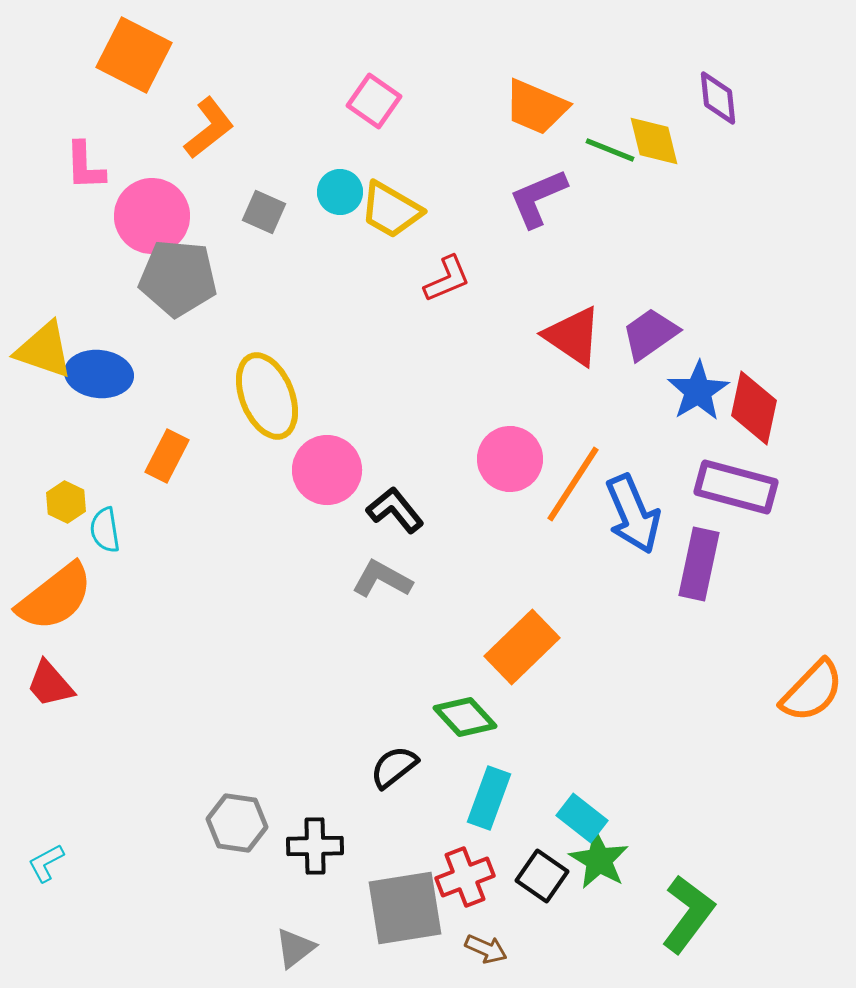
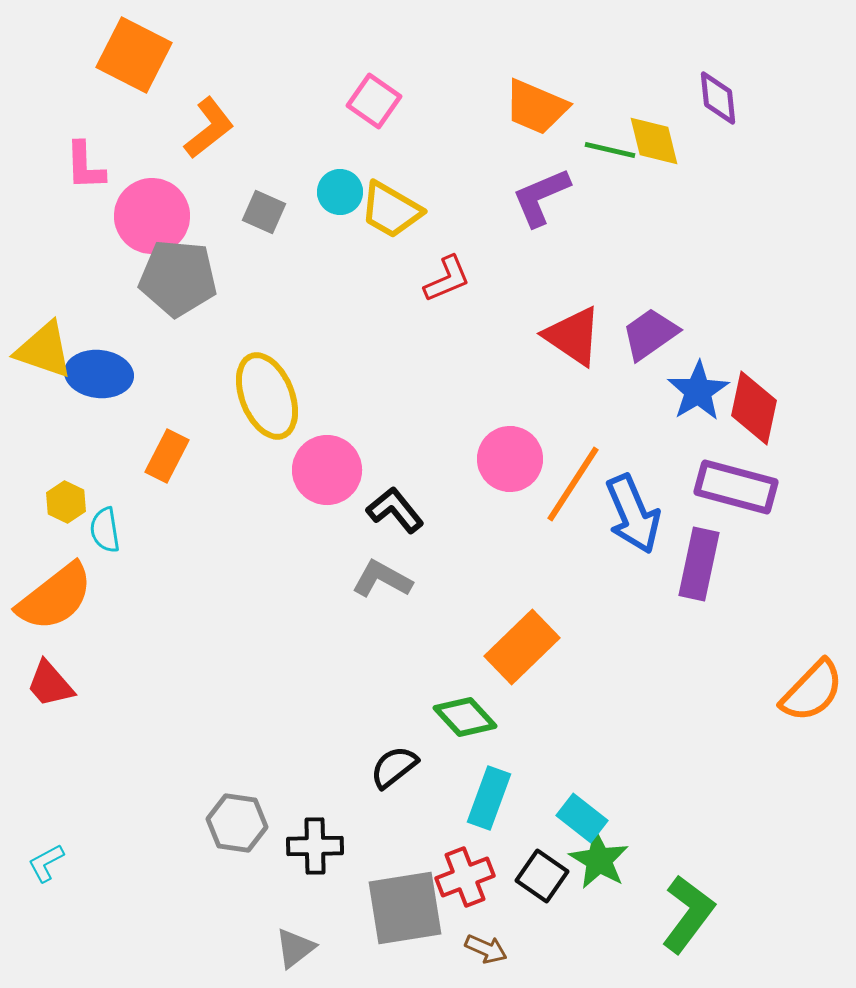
green line at (610, 150): rotated 9 degrees counterclockwise
purple L-shape at (538, 198): moved 3 px right, 1 px up
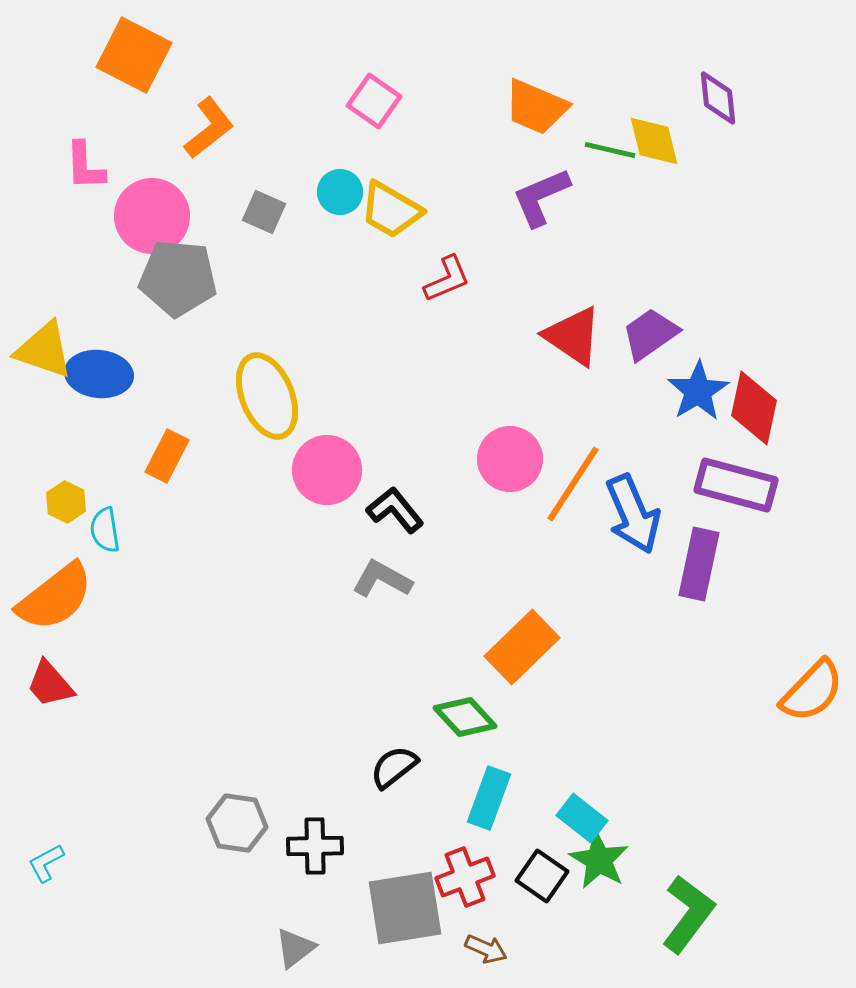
purple rectangle at (736, 487): moved 2 px up
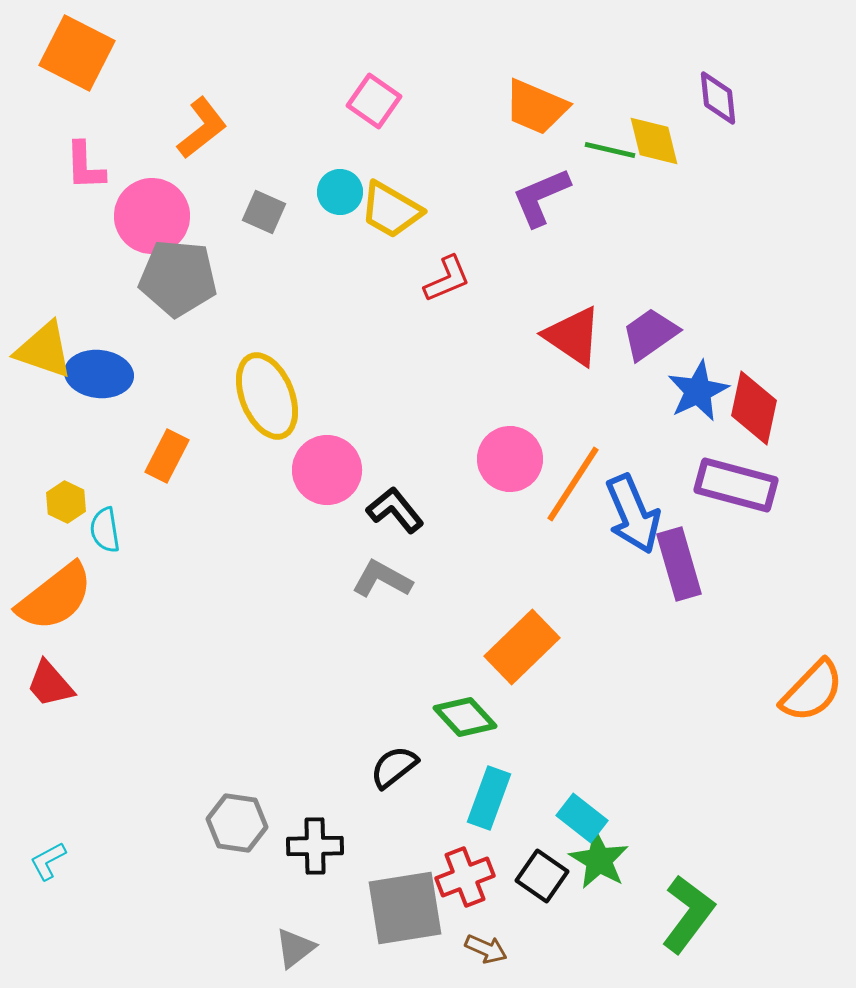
orange square at (134, 55): moved 57 px left, 2 px up
orange L-shape at (209, 128): moved 7 px left
blue star at (698, 391): rotated 6 degrees clockwise
purple rectangle at (699, 564): moved 20 px left; rotated 28 degrees counterclockwise
cyan L-shape at (46, 863): moved 2 px right, 2 px up
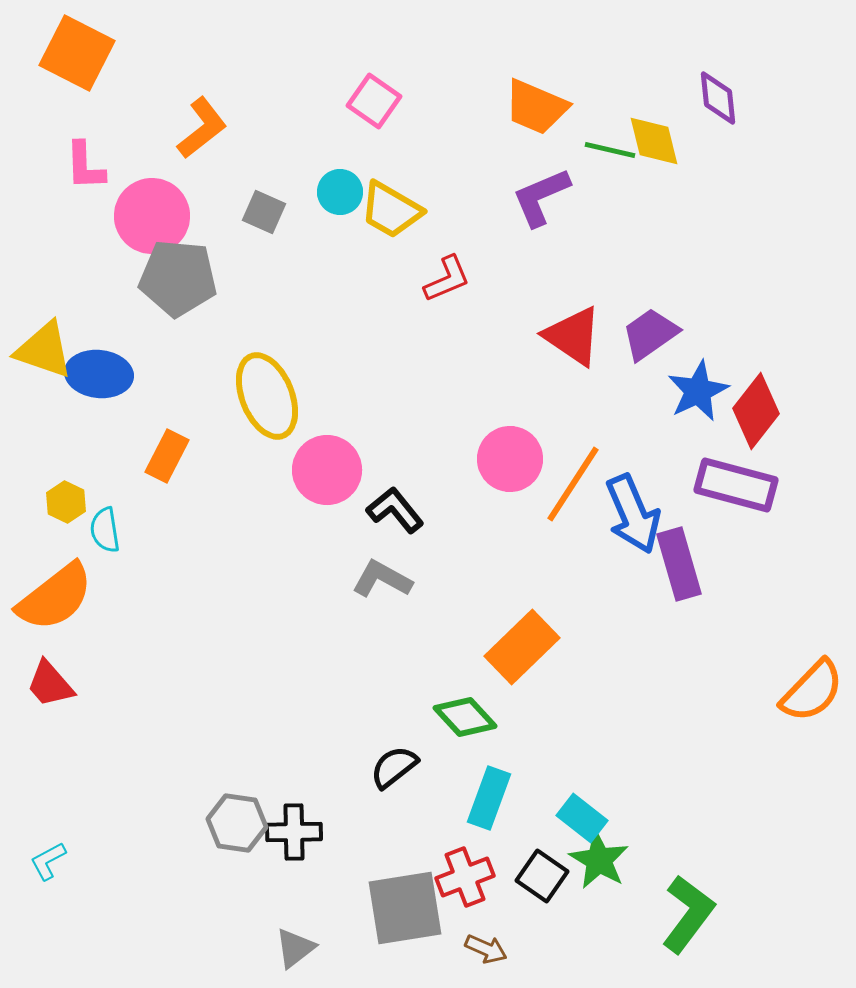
red diamond at (754, 408): moved 2 px right, 3 px down; rotated 26 degrees clockwise
black cross at (315, 846): moved 21 px left, 14 px up
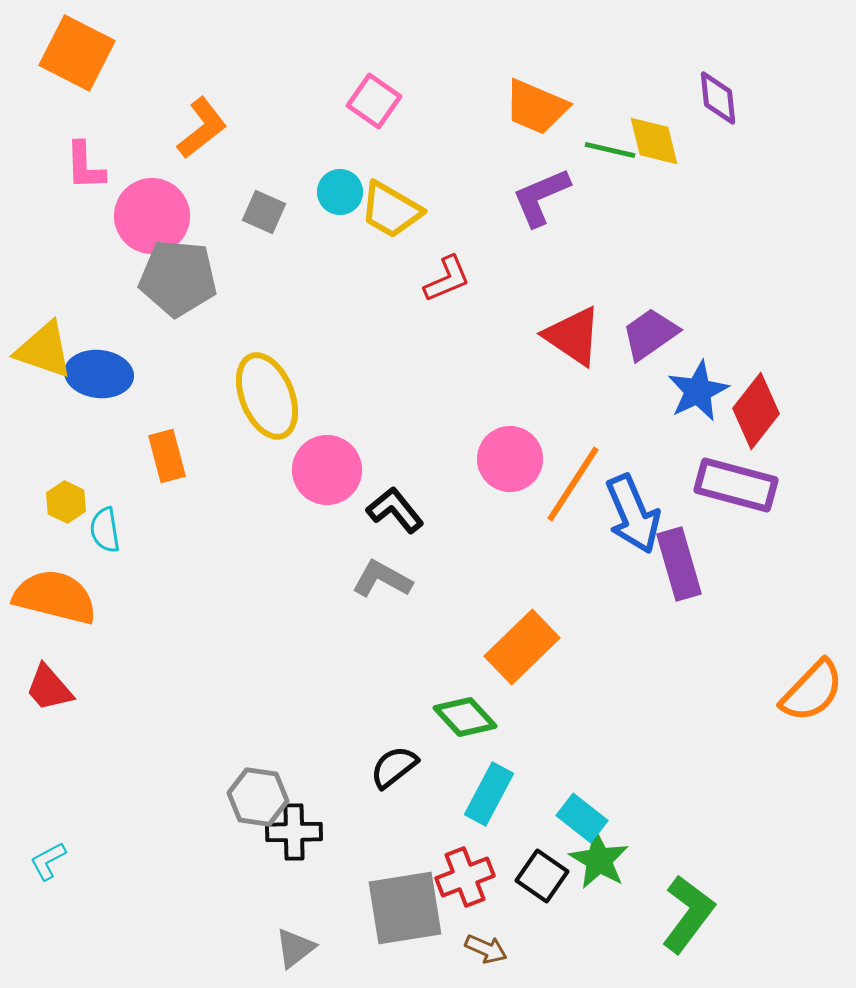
orange rectangle at (167, 456): rotated 42 degrees counterclockwise
orange semicircle at (55, 597): rotated 128 degrees counterclockwise
red trapezoid at (50, 684): moved 1 px left, 4 px down
cyan rectangle at (489, 798): moved 4 px up; rotated 8 degrees clockwise
gray hexagon at (237, 823): moved 21 px right, 26 px up
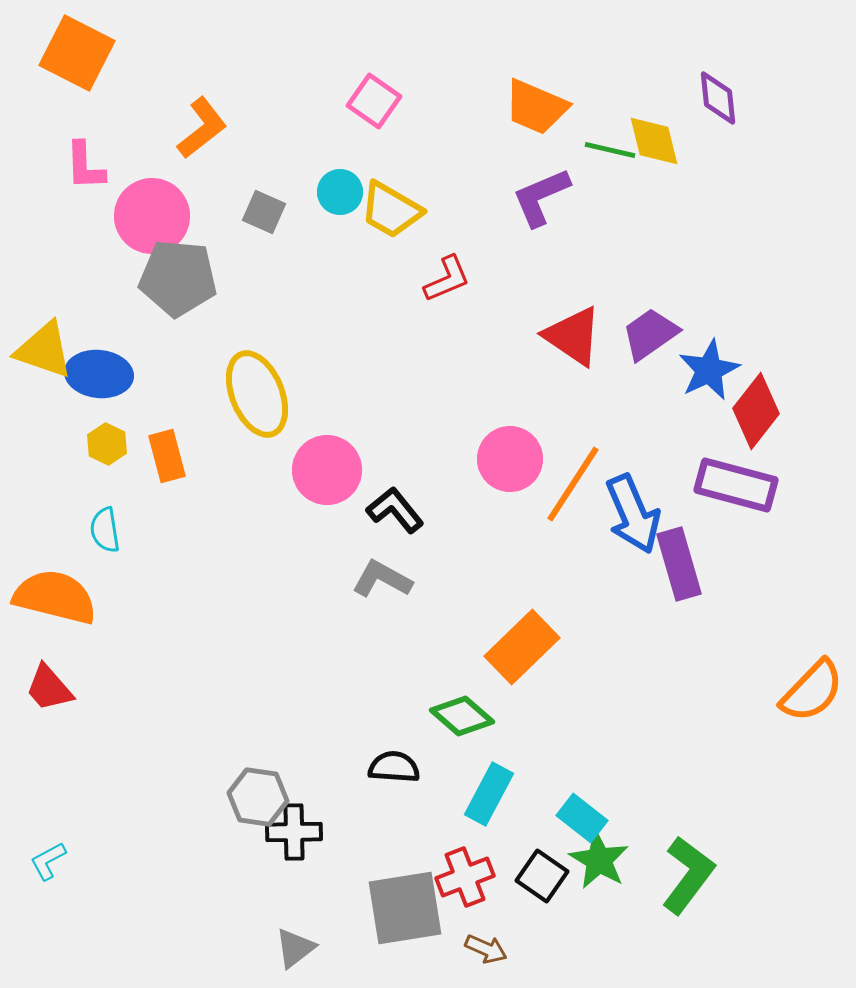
blue star at (698, 391): moved 11 px right, 21 px up
yellow ellipse at (267, 396): moved 10 px left, 2 px up
yellow hexagon at (66, 502): moved 41 px right, 58 px up
green diamond at (465, 717): moved 3 px left, 1 px up; rotated 6 degrees counterclockwise
black semicircle at (394, 767): rotated 42 degrees clockwise
green L-shape at (688, 914): moved 39 px up
